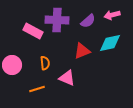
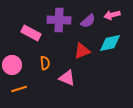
purple cross: moved 2 px right
pink rectangle: moved 2 px left, 2 px down
orange line: moved 18 px left
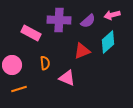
cyan diamond: moved 2 px left, 1 px up; rotated 30 degrees counterclockwise
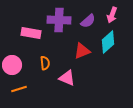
pink arrow: rotated 56 degrees counterclockwise
pink rectangle: rotated 18 degrees counterclockwise
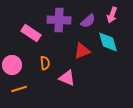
pink rectangle: rotated 24 degrees clockwise
cyan diamond: rotated 65 degrees counterclockwise
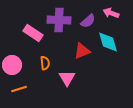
pink arrow: moved 1 px left, 2 px up; rotated 91 degrees clockwise
pink rectangle: moved 2 px right
pink triangle: rotated 36 degrees clockwise
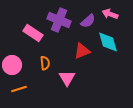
pink arrow: moved 1 px left, 1 px down
purple cross: rotated 20 degrees clockwise
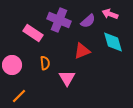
cyan diamond: moved 5 px right
orange line: moved 7 px down; rotated 28 degrees counterclockwise
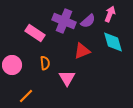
pink arrow: rotated 91 degrees clockwise
purple cross: moved 5 px right, 1 px down
pink rectangle: moved 2 px right
orange line: moved 7 px right
